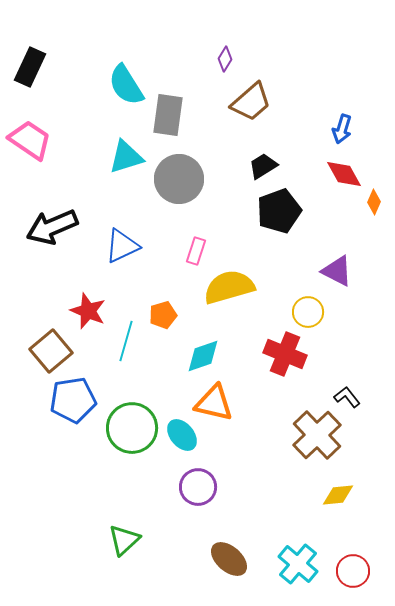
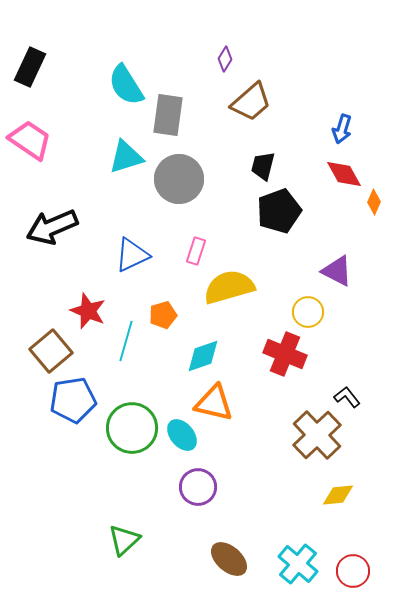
black trapezoid: rotated 44 degrees counterclockwise
blue triangle: moved 10 px right, 9 px down
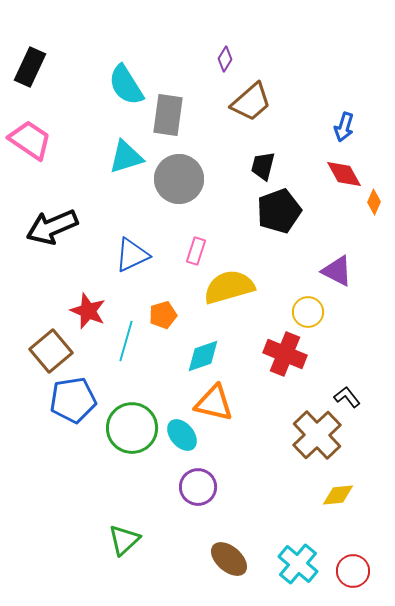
blue arrow: moved 2 px right, 2 px up
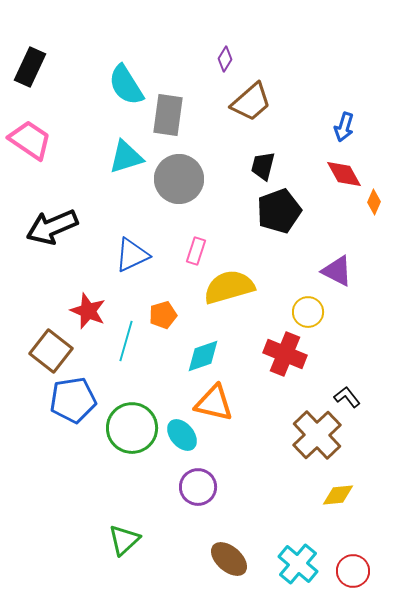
brown square: rotated 12 degrees counterclockwise
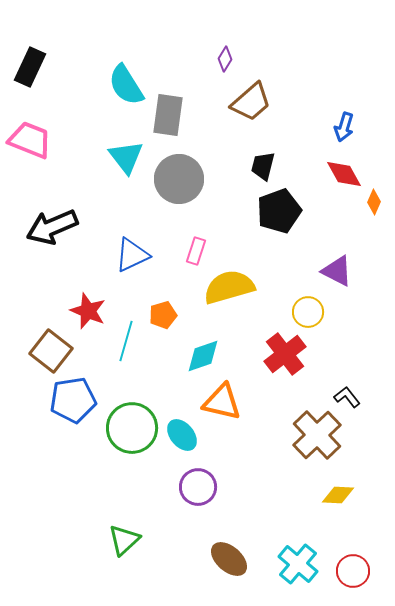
pink trapezoid: rotated 12 degrees counterclockwise
cyan triangle: rotated 51 degrees counterclockwise
red cross: rotated 30 degrees clockwise
orange triangle: moved 8 px right, 1 px up
yellow diamond: rotated 8 degrees clockwise
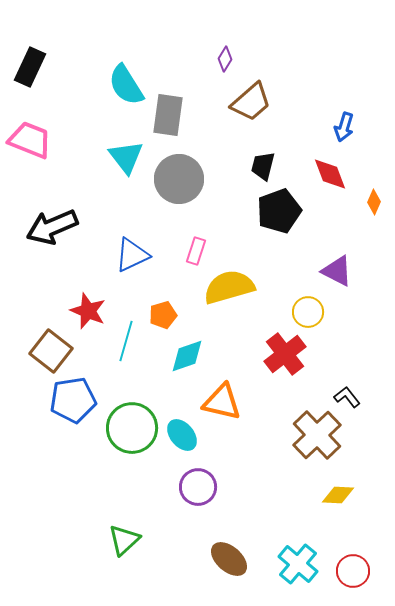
red diamond: moved 14 px left; rotated 9 degrees clockwise
cyan diamond: moved 16 px left
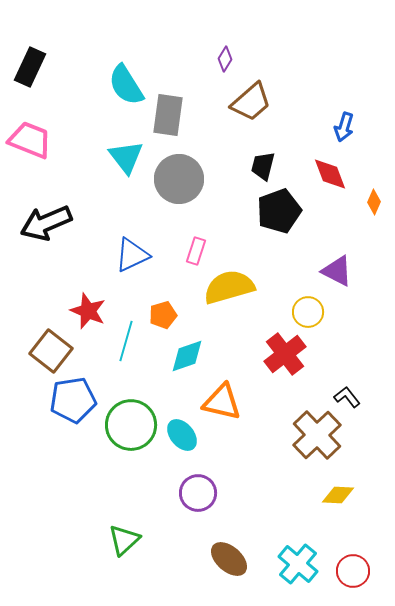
black arrow: moved 6 px left, 4 px up
green circle: moved 1 px left, 3 px up
purple circle: moved 6 px down
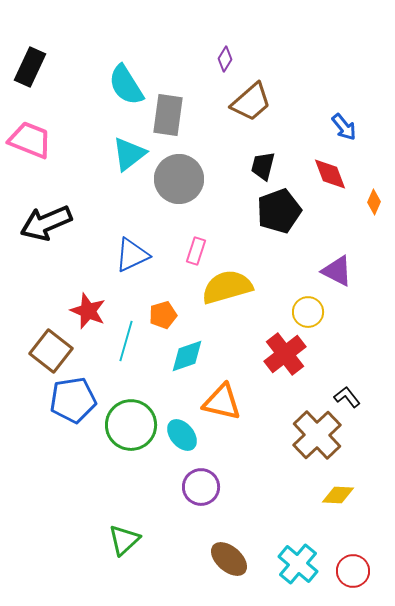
blue arrow: rotated 56 degrees counterclockwise
cyan triangle: moved 3 px right, 3 px up; rotated 30 degrees clockwise
yellow semicircle: moved 2 px left
purple circle: moved 3 px right, 6 px up
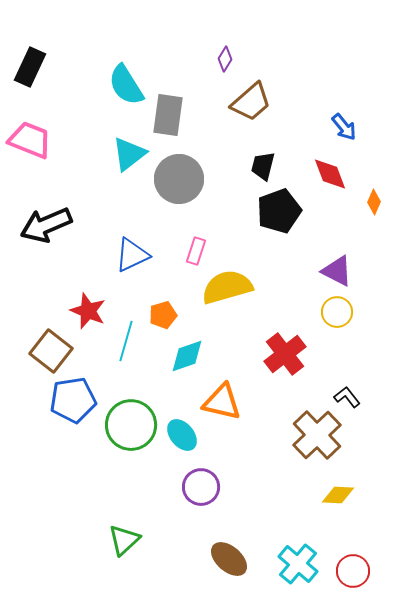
black arrow: moved 2 px down
yellow circle: moved 29 px right
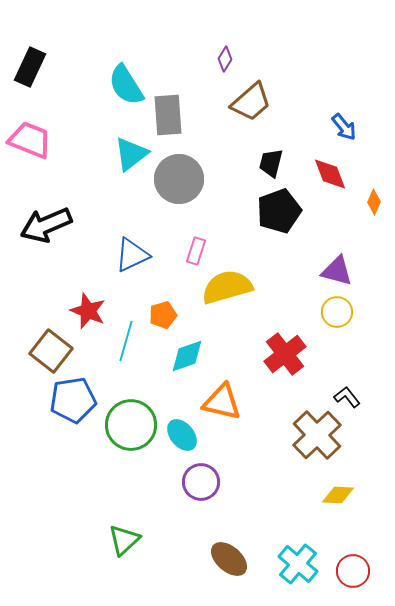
gray rectangle: rotated 12 degrees counterclockwise
cyan triangle: moved 2 px right
black trapezoid: moved 8 px right, 3 px up
purple triangle: rotated 12 degrees counterclockwise
purple circle: moved 5 px up
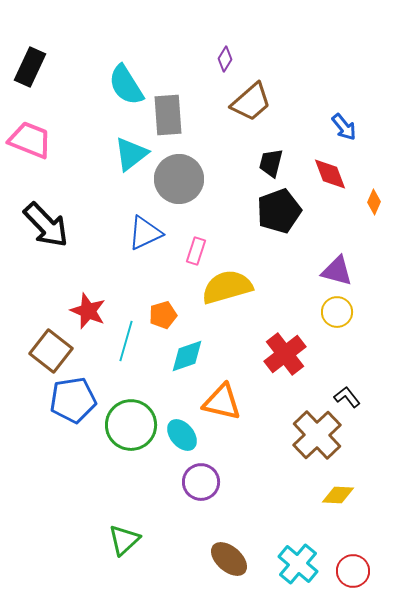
black arrow: rotated 111 degrees counterclockwise
blue triangle: moved 13 px right, 22 px up
